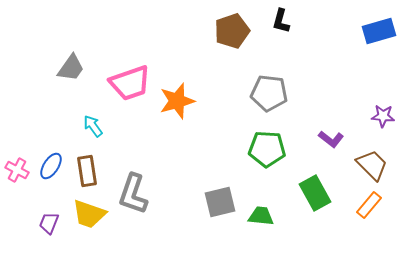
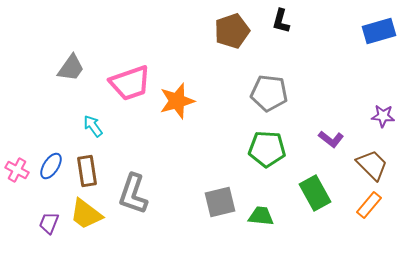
yellow trapezoid: moved 3 px left; rotated 18 degrees clockwise
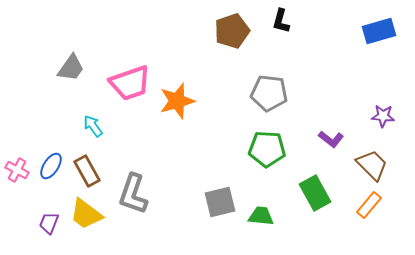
brown rectangle: rotated 20 degrees counterclockwise
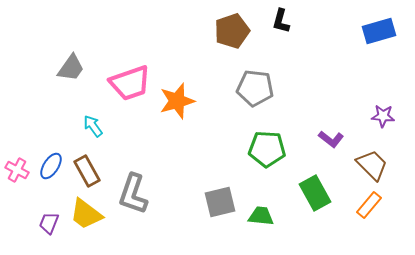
gray pentagon: moved 14 px left, 5 px up
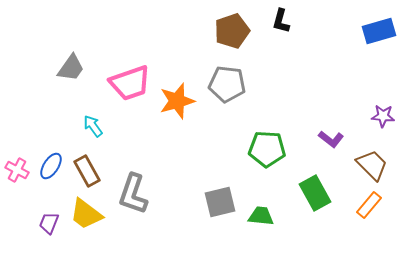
gray pentagon: moved 28 px left, 4 px up
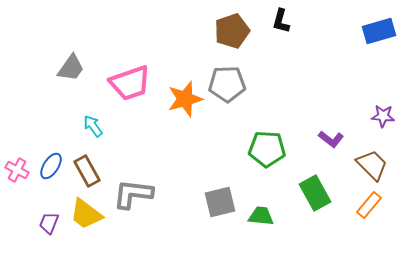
gray pentagon: rotated 9 degrees counterclockwise
orange star: moved 8 px right, 2 px up
gray L-shape: rotated 78 degrees clockwise
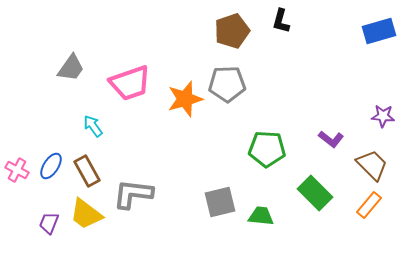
green rectangle: rotated 16 degrees counterclockwise
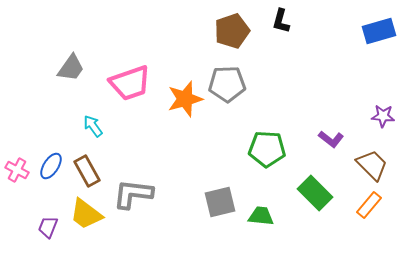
purple trapezoid: moved 1 px left, 4 px down
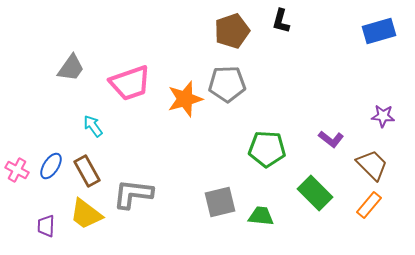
purple trapezoid: moved 2 px left, 1 px up; rotated 20 degrees counterclockwise
